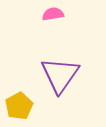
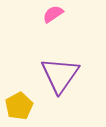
pink semicircle: rotated 25 degrees counterclockwise
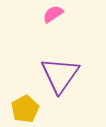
yellow pentagon: moved 6 px right, 3 px down
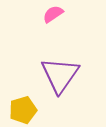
yellow pentagon: moved 2 px left, 1 px down; rotated 12 degrees clockwise
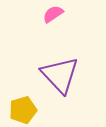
purple triangle: rotated 18 degrees counterclockwise
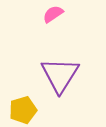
purple triangle: rotated 15 degrees clockwise
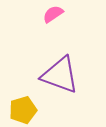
purple triangle: rotated 42 degrees counterclockwise
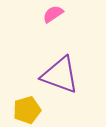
yellow pentagon: moved 4 px right
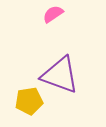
yellow pentagon: moved 2 px right, 9 px up; rotated 8 degrees clockwise
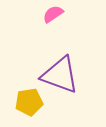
yellow pentagon: moved 1 px down
